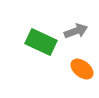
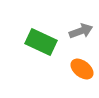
gray arrow: moved 5 px right
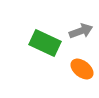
green rectangle: moved 4 px right, 1 px down
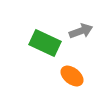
orange ellipse: moved 10 px left, 7 px down
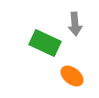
gray arrow: moved 6 px left, 7 px up; rotated 105 degrees clockwise
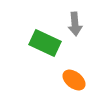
orange ellipse: moved 2 px right, 4 px down
